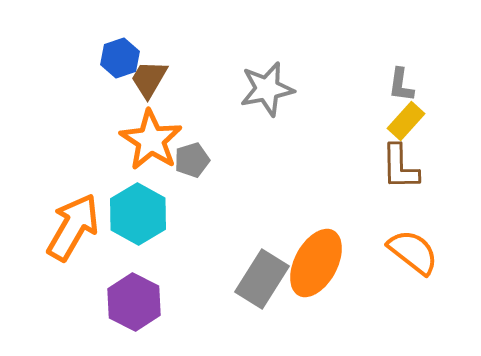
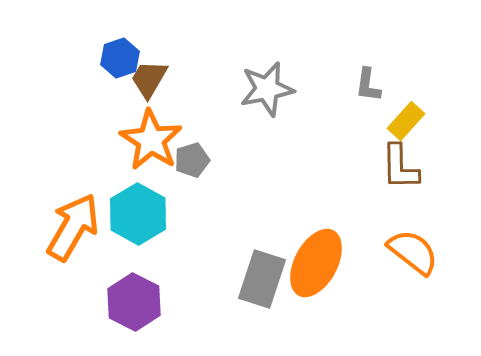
gray L-shape: moved 33 px left
gray rectangle: rotated 14 degrees counterclockwise
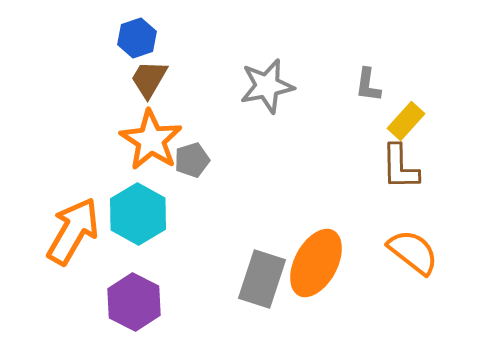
blue hexagon: moved 17 px right, 20 px up
gray star: moved 3 px up
orange arrow: moved 4 px down
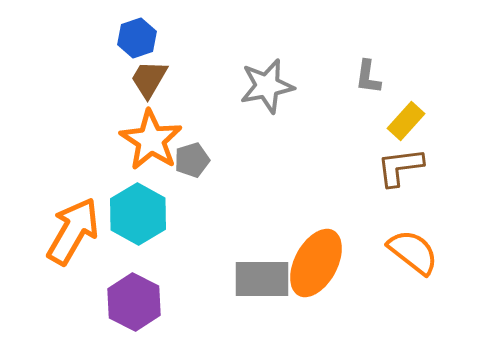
gray L-shape: moved 8 px up
brown L-shape: rotated 84 degrees clockwise
gray rectangle: rotated 72 degrees clockwise
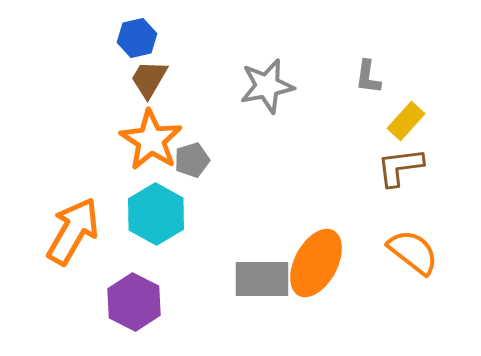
blue hexagon: rotated 6 degrees clockwise
cyan hexagon: moved 18 px right
